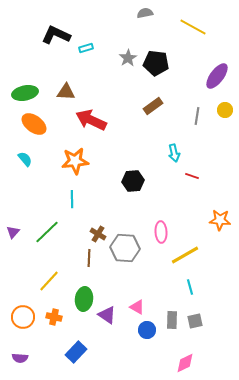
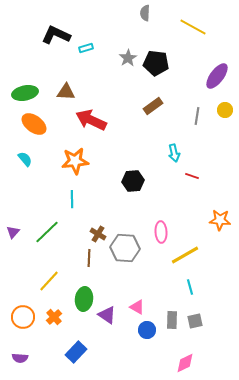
gray semicircle at (145, 13): rotated 77 degrees counterclockwise
orange cross at (54, 317): rotated 35 degrees clockwise
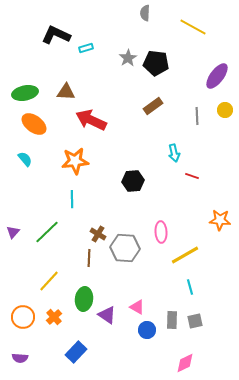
gray line at (197, 116): rotated 12 degrees counterclockwise
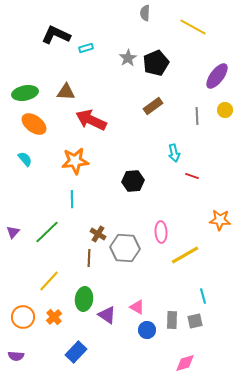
black pentagon at (156, 63): rotated 30 degrees counterclockwise
cyan line at (190, 287): moved 13 px right, 9 px down
purple semicircle at (20, 358): moved 4 px left, 2 px up
pink diamond at (185, 363): rotated 10 degrees clockwise
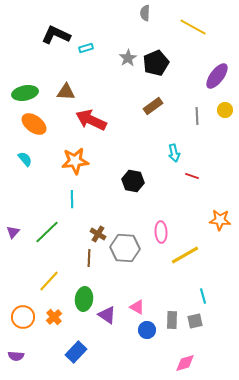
black hexagon at (133, 181): rotated 15 degrees clockwise
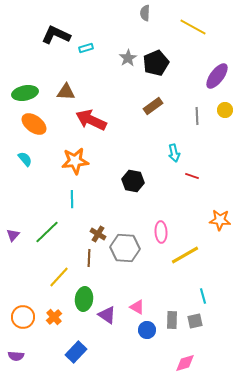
purple triangle at (13, 232): moved 3 px down
yellow line at (49, 281): moved 10 px right, 4 px up
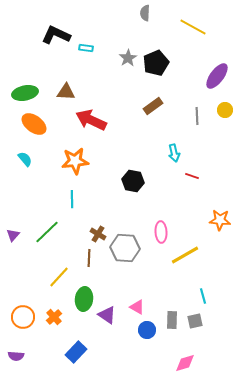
cyan rectangle at (86, 48): rotated 24 degrees clockwise
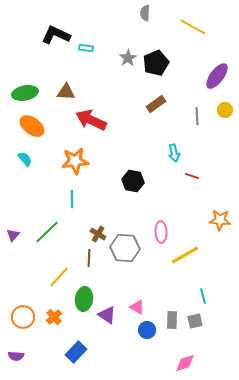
brown rectangle at (153, 106): moved 3 px right, 2 px up
orange ellipse at (34, 124): moved 2 px left, 2 px down
